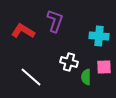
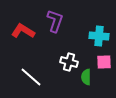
pink square: moved 5 px up
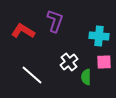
white cross: rotated 36 degrees clockwise
white line: moved 1 px right, 2 px up
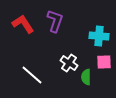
red L-shape: moved 7 px up; rotated 25 degrees clockwise
white cross: moved 1 px down; rotated 18 degrees counterclockwise
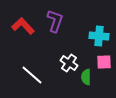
red L-shape: moved 2 px down; rotated 10 degrees counterclockwise
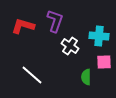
red L-shape: rotated 30 degrees counterclockwise
white cross: moved 1 px right, 17 px up
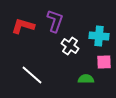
green semicircle: moved 2 px down; rotated 91 degrees clockwise
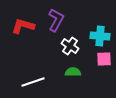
purple L-shape: moved 1 px right, 1 px up; rotated 10 degrees clockwise
cyan cross: moved 1 px right
pink square: moved 3 px up
white line: moved 1 px right, 7 px down; rotated 60 degrees counterclockwise
green semicircle: moved 13 px left, 7 px up
